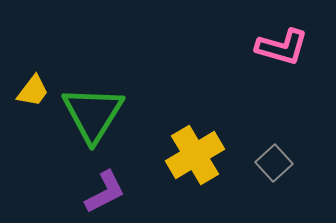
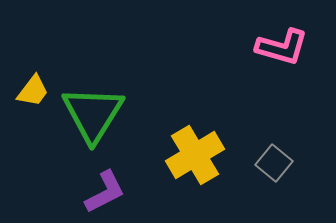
gray square: rotated 9 degrees counterclockwise
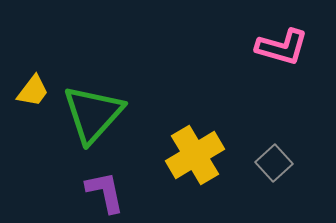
green triangle: rotated 10 degrees clockwise
gray square: rotated 9 degrees clockwise
purple L-shape: rotated 75 degrees counterclockwise
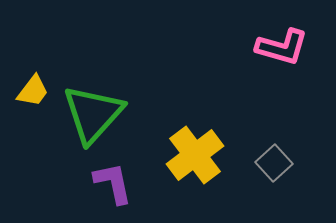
yellow cross: rotated 6 degrees counterclockwise
purple L-shape: moved 8 px right, 9 px up
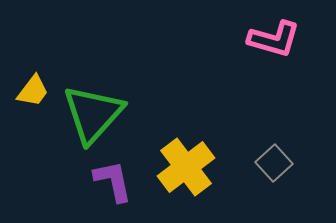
pink L-shape: moved 8 px left, 8 px up
yellow cross: moved 9 px left, 12 px down
purple L-shape: moved 2 px up
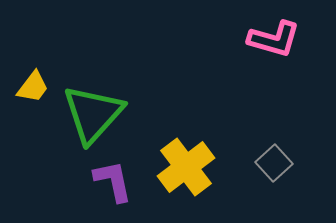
yellow trapezoid: moved 4 px up
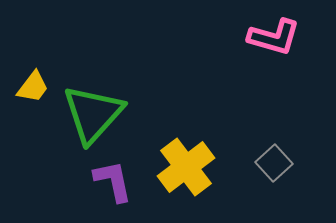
pink L-shape: moved 2 px up
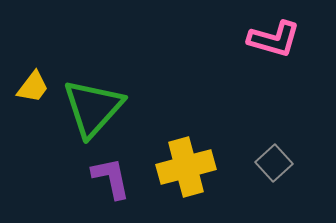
pink L-shape: moved 2 px down
green triangle: moved 6 px up
yellow cross: rotated 22 degrees clockwise
purple L-shape: moved 2 px left, 3 px up
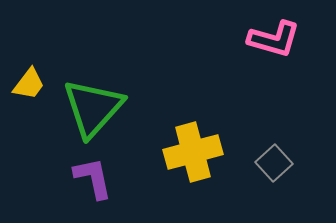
yellow trapezoid: moved 4 px left, 3 px up
yellow cross: moved 7 px right, 15 px up
purple L-shape: moved 18 px left
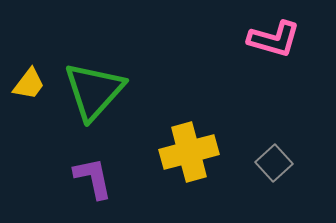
green triangle: moved 1 px right, 17 px up
yellow cross: moved 4 px left
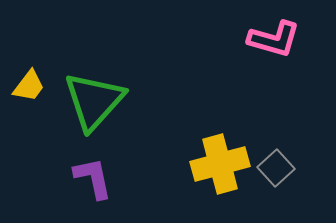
yellow trapezoid: moved 2 px down
green triangle: moved 10 px down
yellow cross: moved 31 px right, 12 px down
gray square: moved 2 px right, 5 px down
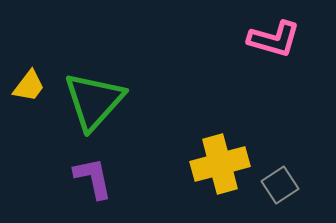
gray square: moved 4 px right, 17 px down; rotated 9 degrees clockwise
